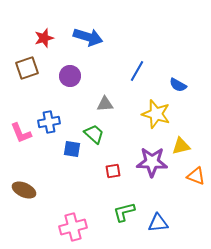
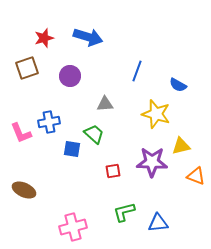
blue line: rotated 10 degrees counterclockwise
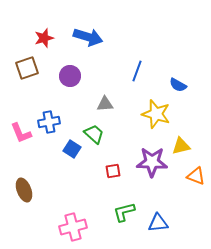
blue square: rotated 24 degrees clockwise
brown ellipse: rotated 45 degrees clockwise
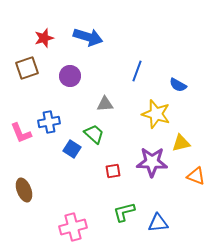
yellow triangle: moved 3 px up
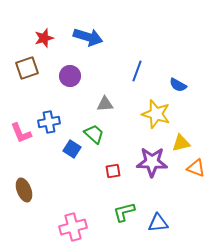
orange triangle: moved 8 px up
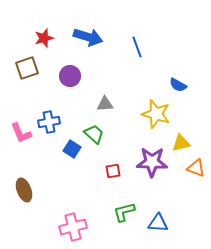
blue line: moved 24 px up; rotated 40 degrees counterclockwise
blue triangle: rotated 10 degrees clockwise
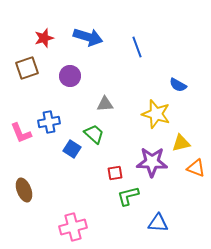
red square: moved 2 px right, 2 px down
green L-shape: moved 4 px right, 16 px up
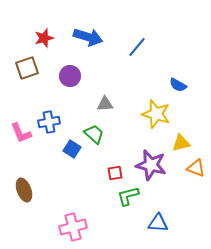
blue line: rotated 60 degrees clockwise
purple star: moved 1 px left, 3 px down; rotated 12 degrees clockwise
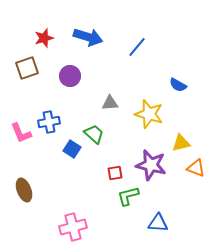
gray triangle: moved 5 px right, 1 px up
yellow star: moved 7 px left
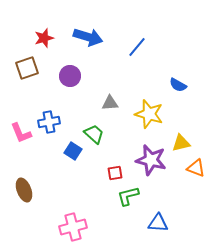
blue square: moved 1 px right, 2 px down
purple star: moved 5 px up
